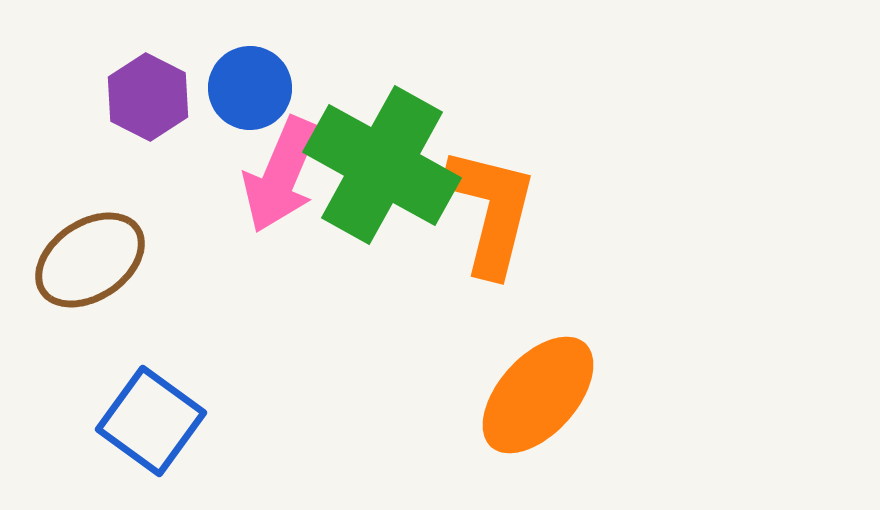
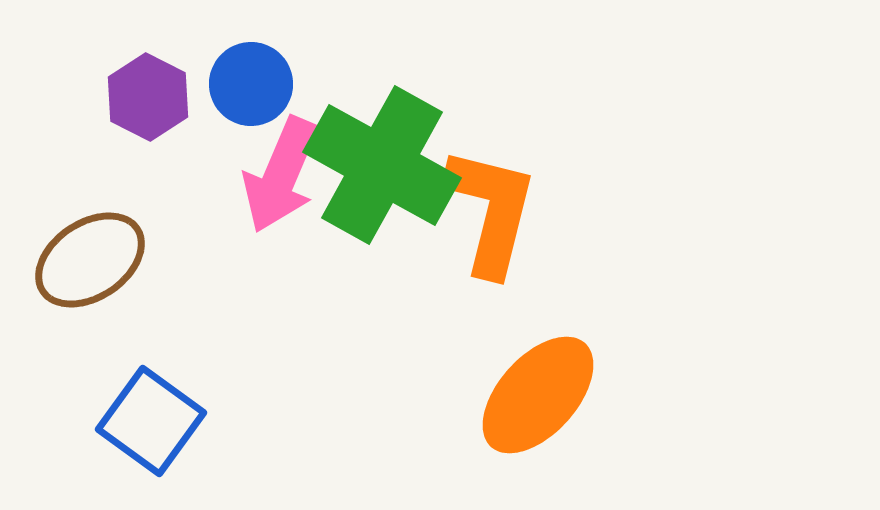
blue circle: moved 1 px right, 4 px up
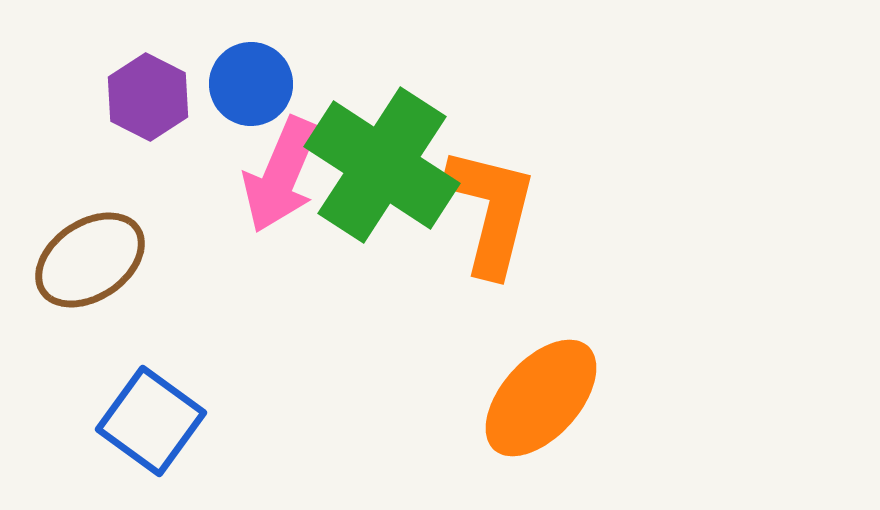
green cross: rotated 4 degrees clockwise
orange ellipse: moved 3 px right, 3 px down
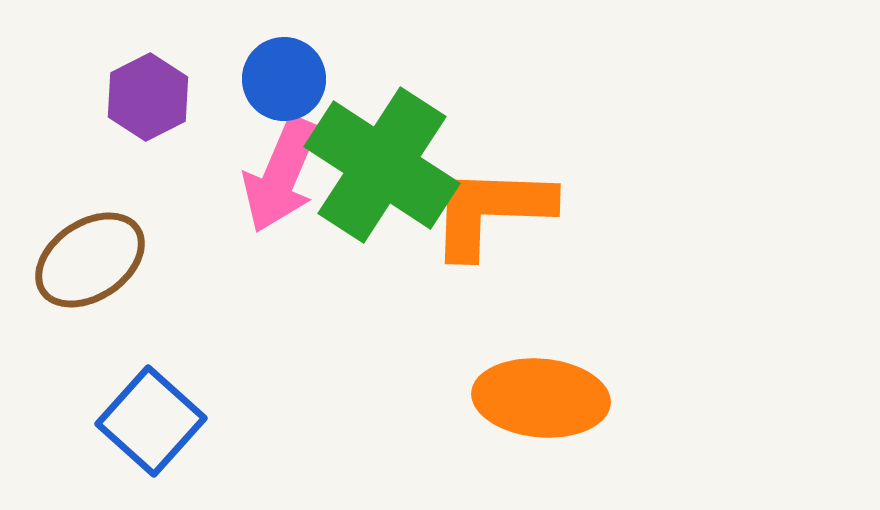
blue circle: moved 33 px right, 5 px up
purple hexagon: rotated 6 degrees clockwise
orange L-shape: rotated 102 degrees counterclockwise
orange ellipse: rotated 53 degrees clockwise
blue square: rotated 6 degrees clockwise
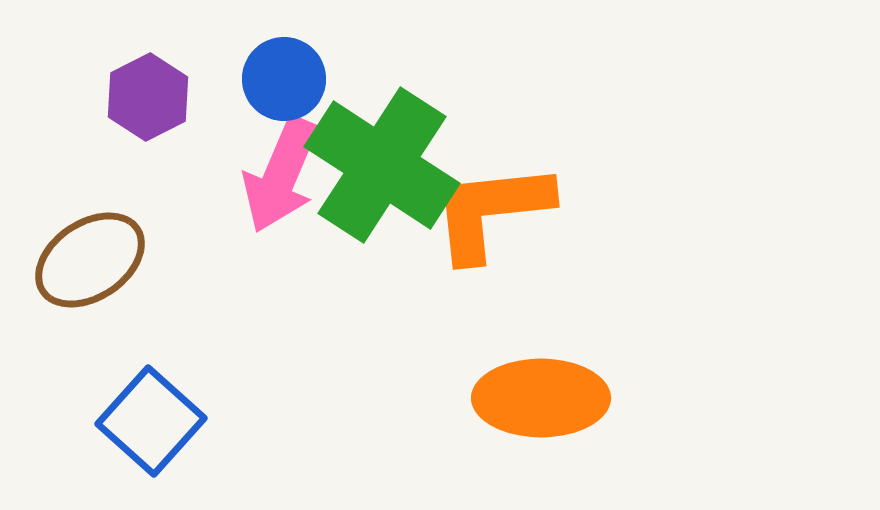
orange L-shape: rotated 8 degrees counterclockwise
orange ellipse: rotated 5 degrees counterclockwise
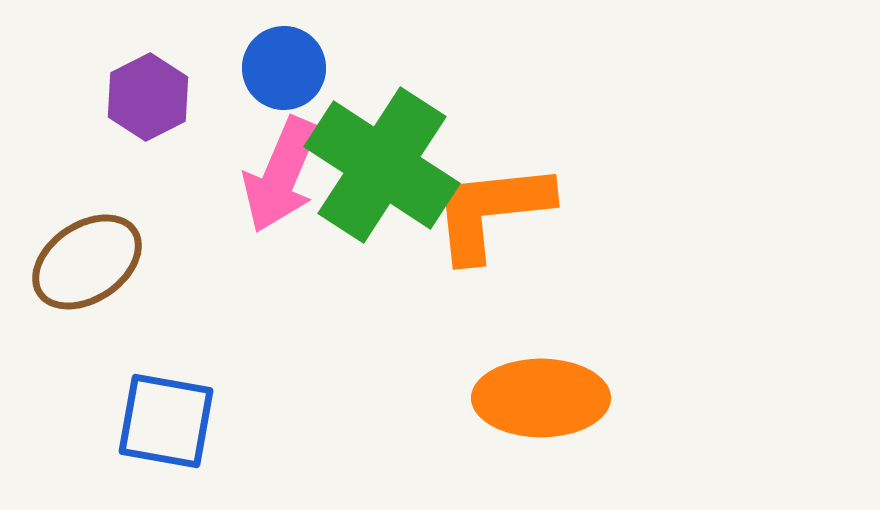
blue circle: moved 11 px up
brown ellipse: moved 3 px left, 2 px down
blue square: moved 15 px right; rotated 32 degrees counterclockwise
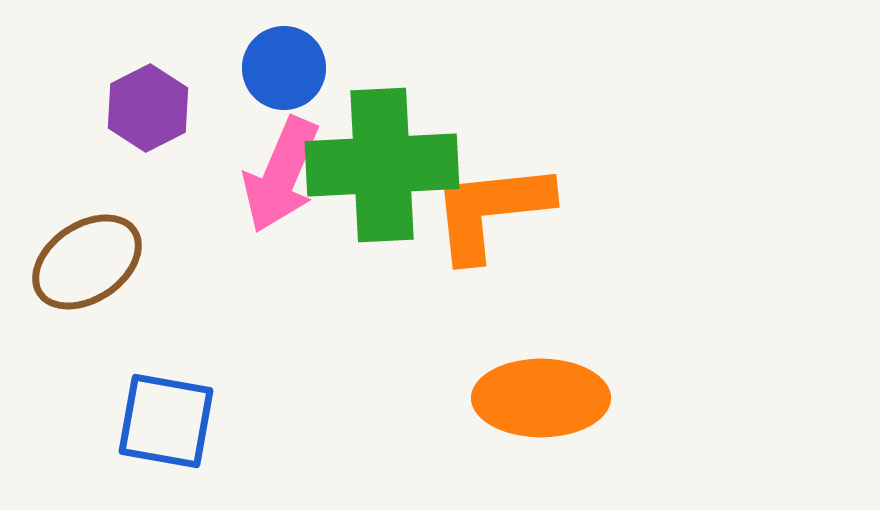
purple hexagon: moved 11 px down
green cross: rotated 36 degrees counterclockwise
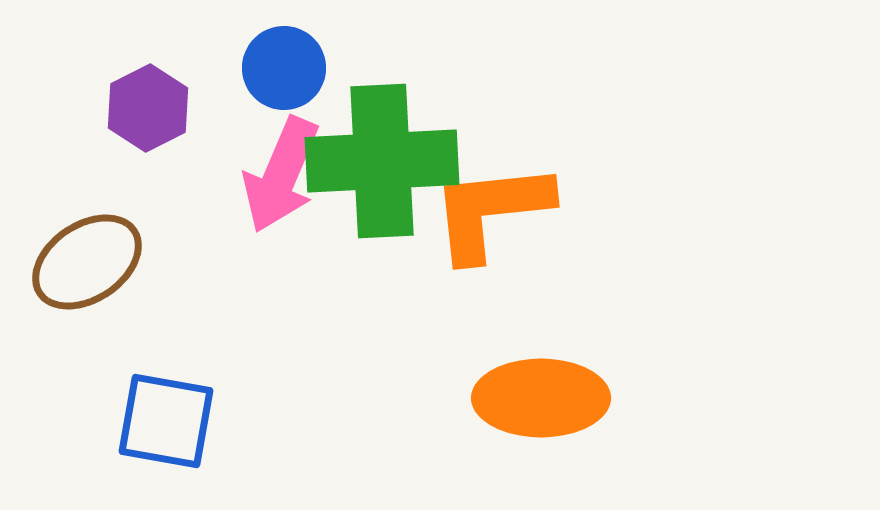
green cross: moved 4 px up
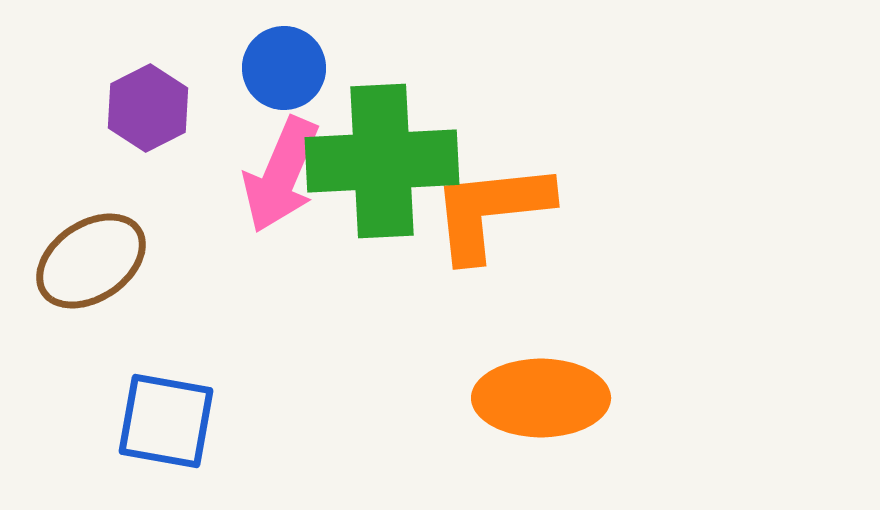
brown ellipse: moved 4 px right, 1 px up
